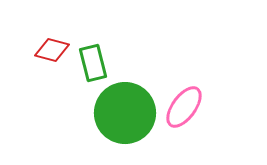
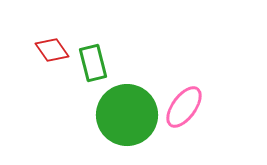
red diamond: rotated 40 degrees clockwise
green circle: moved 2 px right, 2 px down
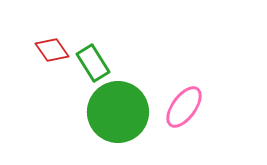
green rectangle: rotated 18 degrees counterclockwise
green circle: moved 9 px left, 3 px up
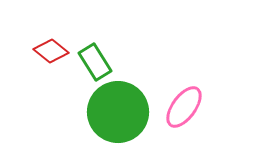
red diamond: moved 1 px left, 1 px down; rotated 16 degrees counterclockwise
green rectangle: moved 2 px right, 1 px up
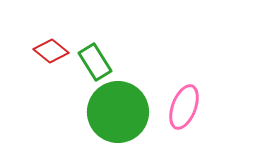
pink ellipse: rotated 15 degrees counterclockwise
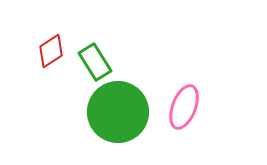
red diamond: rotated 72 degrees counterclockwise
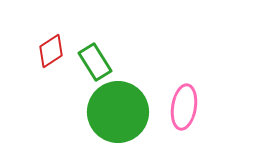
pink ellipse: rotated 12 degrees counterclockwise
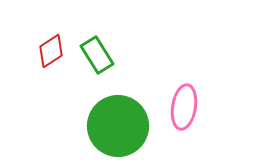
green rectangle: moved 2 px right, 7 px up
green circle: moved 14 px down
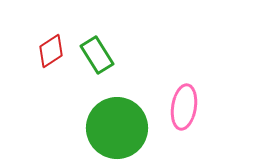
green circle: moved 1 px left, 2 px down
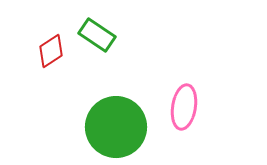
green rectangle: moved 20 px up; rotated 24 degrees counterclockwise
green circle: moved 1 px left, 1 px up
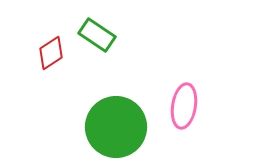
red diamond: moved 2 px down
pink ellipse: moved 1 px up
